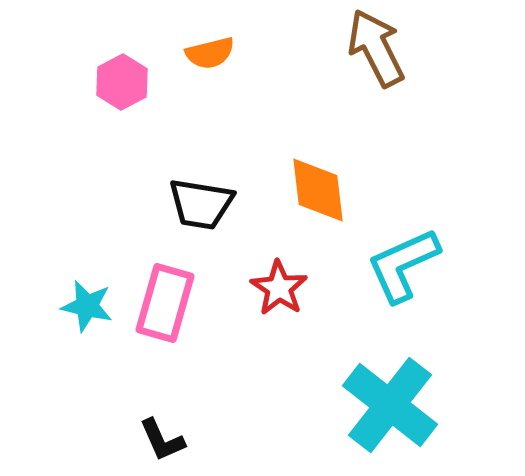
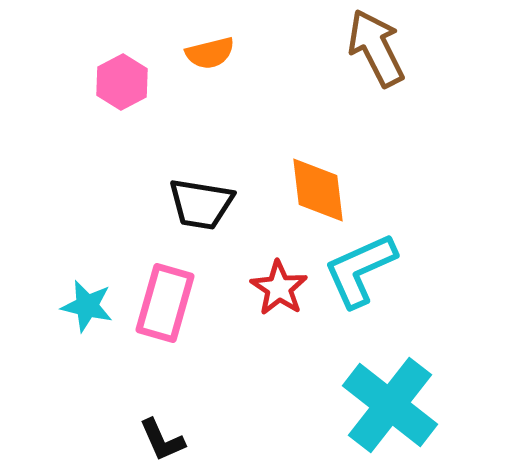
cyan L-shape: moved 43 px left, 5 px down
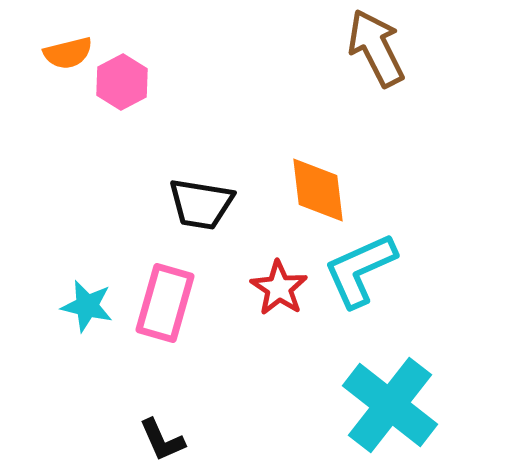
orange semicircle: moved 142 px left
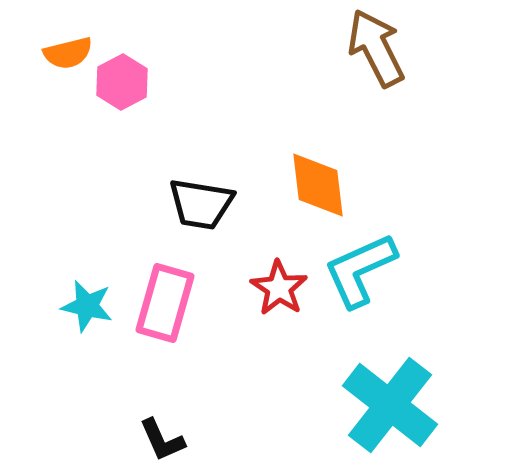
orange diamond: moved 5 px up
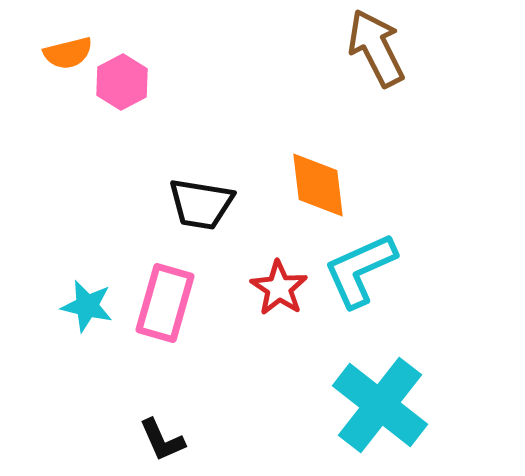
cyan cross: moved 10 px left
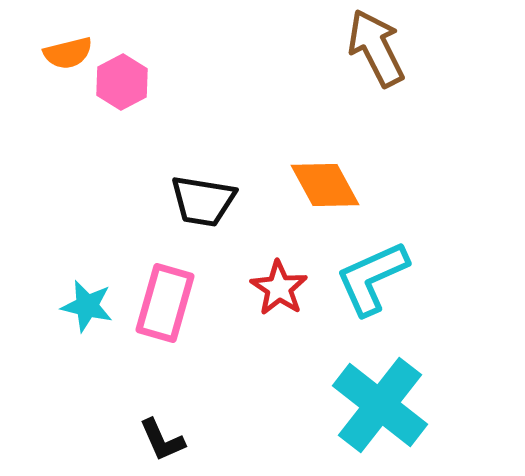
orange diamond: moved 7 px right; rotated 22 degrees counterclockwise
black trapezoid: moved 2 px right, 3 px up
cyan L-shape: moved 12 px right, 8 px down
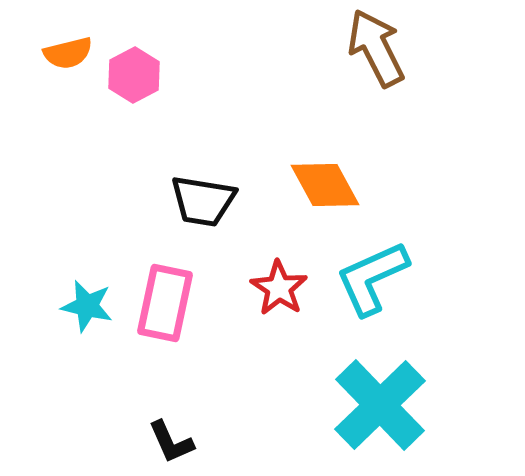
pink hexagon: moved 12 px right, 7 px up
pink rectangle: rotated 4 degrees counterclockwise
cyan cross: rotated 8 degrees clockwise
black L-shape: moved 9 px right, 2 px down
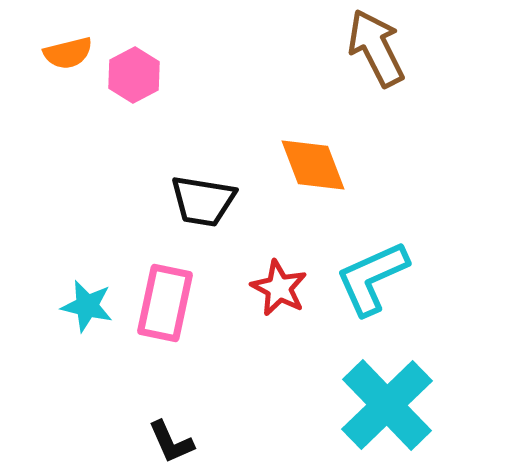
orange diamond: moved 12 px left, 20 px up; rotated 8 degrees clockwise
red star: rotated 6 degrees counterclockwise
cyan cross: moved 7 px right
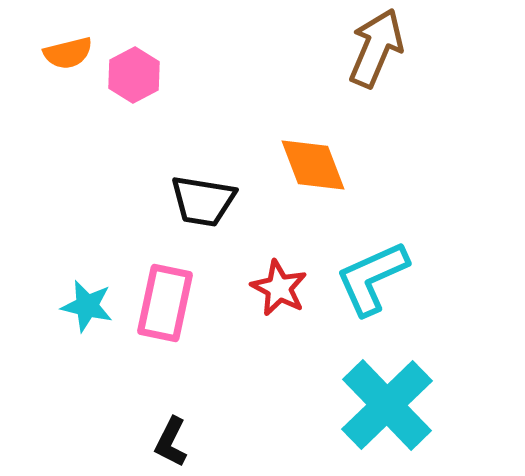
brown arrow: rotated 50 degrees clockwise
black L-shape: rotated 51 degrees clockwise
